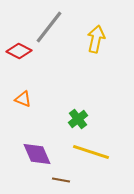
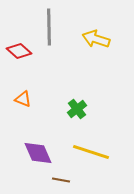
gray line: rotated 39 degrees counterclockwise
yellow arrow: rotated 84 degrees counterclockwise
red diamond: rotated 15 degrees clockwise
green cross: moved 1 px left, 10 px up
purple diamond: moved 1 px right, 1 px up
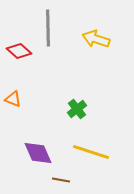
gray line: moved 1 px left, 1 px down
orange triangle: moved 10 px left
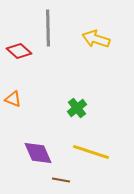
green cross: moved 1 px up
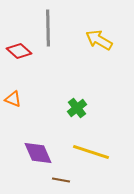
yellow arrow: moved 3 px right, 1 px down; rotated 12 degrees clockwise
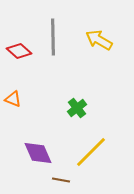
gray line: moved 5 px right, 9 px down
yellow line: rotated 63 degrees counterclockwise
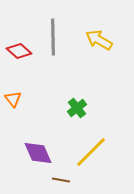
orange triangle: rotated 30 degrees clockwise
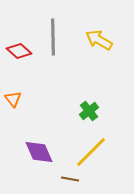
green cross: moved 12 px right, 3 px down
purple diamond: moved 1 px right, 1 px up
brown line: moved 9 px right, 1 px up
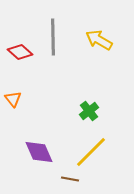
red diamond: moved 1 px right, 1 px down
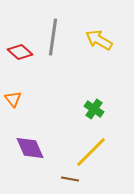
gray line: rotated 9 degrees clockwise
green cross: moved 5 px right, 2 px up; rotated 18 degrees counterclockwise
purple diamond: moved 9 px left, 4 px up
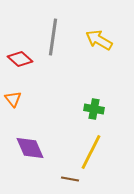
red diamond: moved 7 px down
green cross: rotated 24 degrees counterclockwise
yellow line: rotated 18 degrees counterclockwise
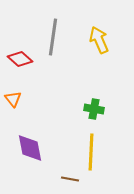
yellow arrow: rotated 36 degrees clockwise
purple diamond: rotated 12 degrees clockwise
yellow line: rotated 24 degrees counterclockwise
